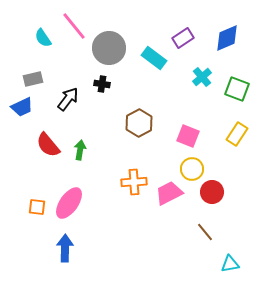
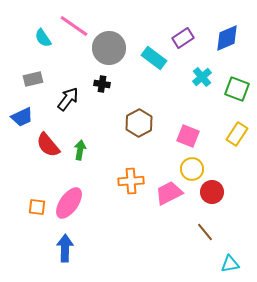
pink line: rotated 16 degrees counterclockwise
blue trapezoid: moved 10 px down
orange cross: moved 3 px left, 1 px up
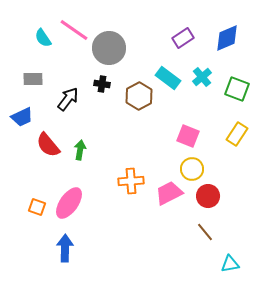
pink line: moved 4 px down
cyan rectangle: moved 14 px right, 20 px down
gray rectangle: rotated 12 degrees clockwise
brown hexagon: moved 27 px up
red circle: moved 4 px left, 4 px down
orange square: rotated 12 degrees clockwise
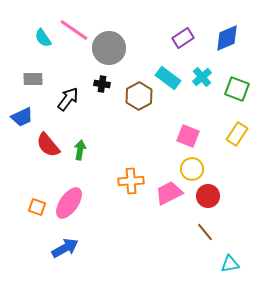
blue arrow: rotated 60 degrees clockwise
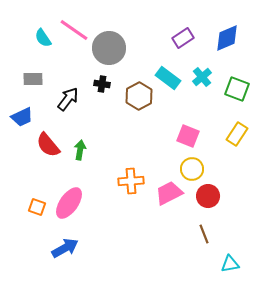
brown line: moved 1 px left, 2 px down; rotated 18 degrees clockwise
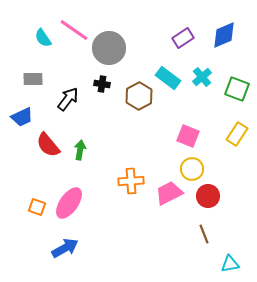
blue diamond: moved 3 px left, 3 px up
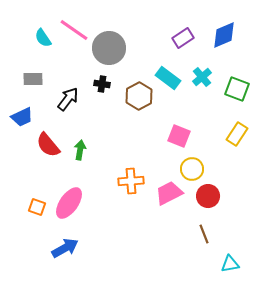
pink square: moved 9 px left
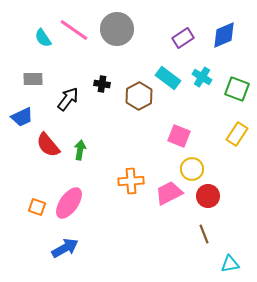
gray circle: moved 8 px right, 19 px up
cyan cross: rotated 18 degrees counterclockwise
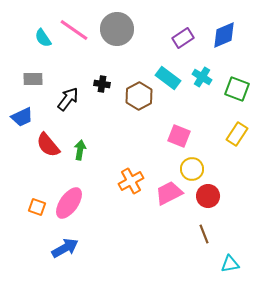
orange cross: rotated 25 degrees counterclockwise
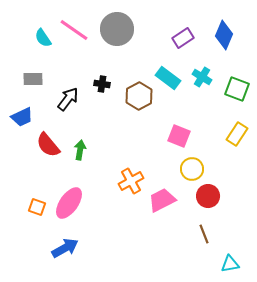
blue diamond: rotated 44 degrees counterclockwise
pink trapezoid: moved 7 px left, 7 px down
